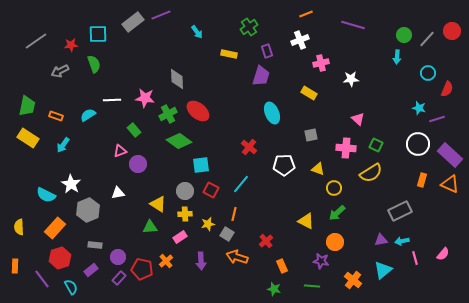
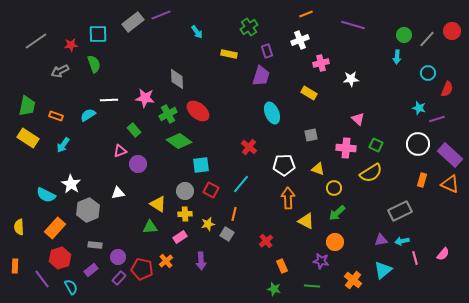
white line at (112, 100): moved 3 px left
orange arrow at (237, 257): moved 51 px right, 59 px up; rotated 70 degrees clockwise
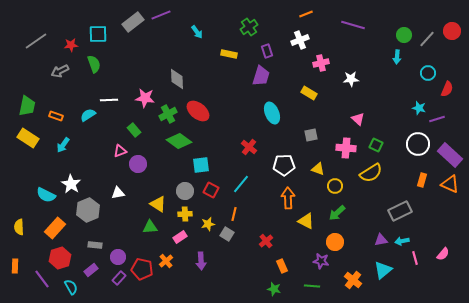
yellow circle at (334, 188): moved 1 px right, 2 px up
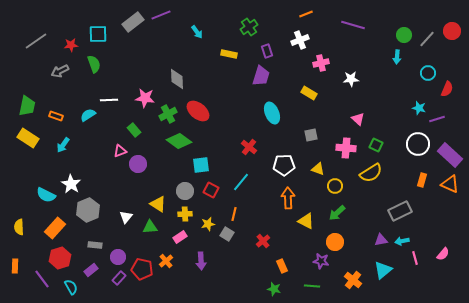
cyan line at (241, 184): moved 2 px up
white triangle at (118, 193): moved 8 px right, 24 px down; rotated 40 degrees counterclockwise
red cross at (266, 241): moved 3 px left
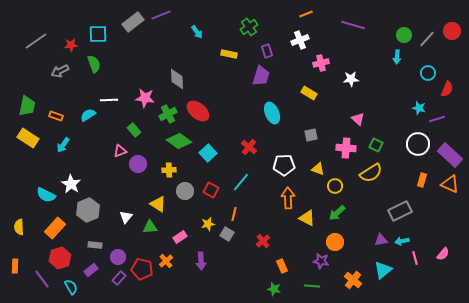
cyan square at (201, 165): moved 7 px right, 12 px up; rotated 36 degrees counterclockwise
yellow cross at (185, 214): moved 16 px left, 44 px up
yellow triangle at (306, 221): moved 1 px right, 3 px up
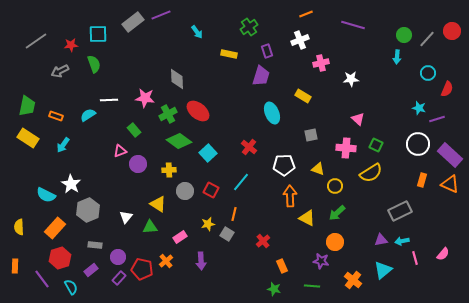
yellow rectangle at (309, 93): moved 6 px left, 3 px down
orange arrow at (288, 198): moved 2 px right, 2 px up
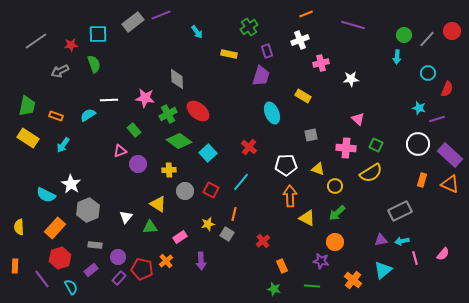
white pentagon at (284, 165): moved 2 px right
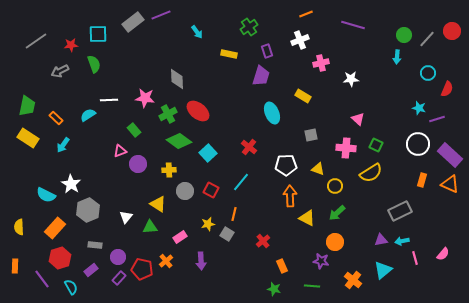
orange rectangle at (56, 116): moved 2 px down; rotated 24 degrees clockwise
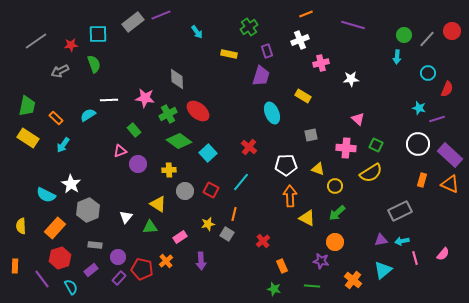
yellow semicircle at (19, 227): moved 2 px right, 1 px up
